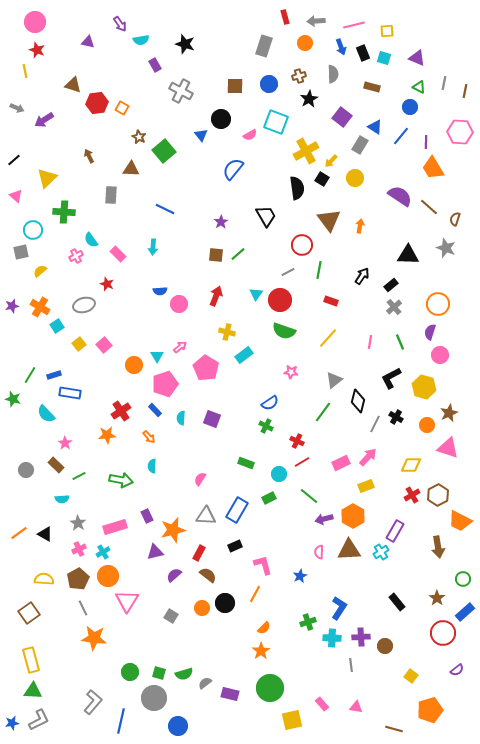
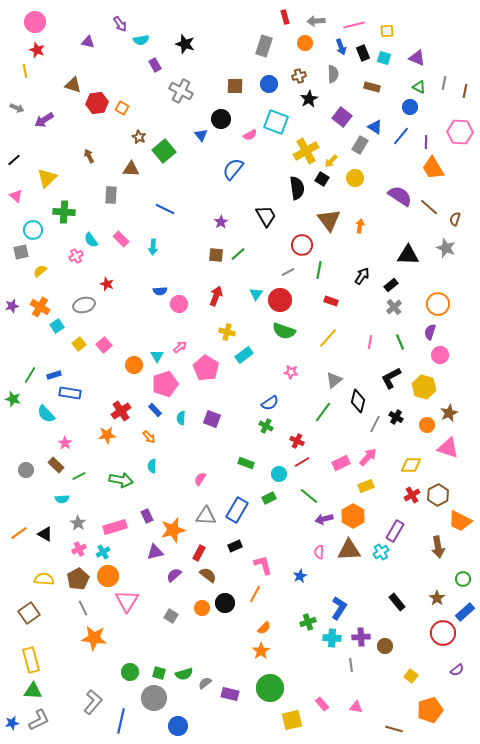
pink rectangle at (118, 254): moved 3 px right, 15 px up
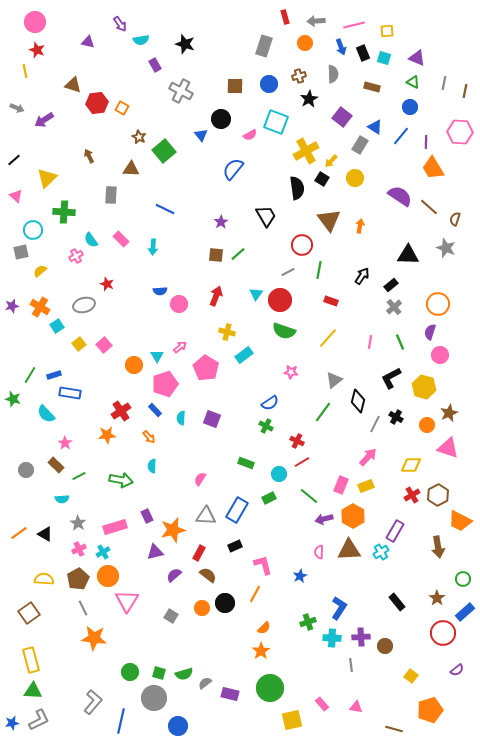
green triangle at (419, 87): moved 6 px left, 5 px up
pink rectangle at (341, 463): moved 22 px down; rotated 42 degrees counterclockwise
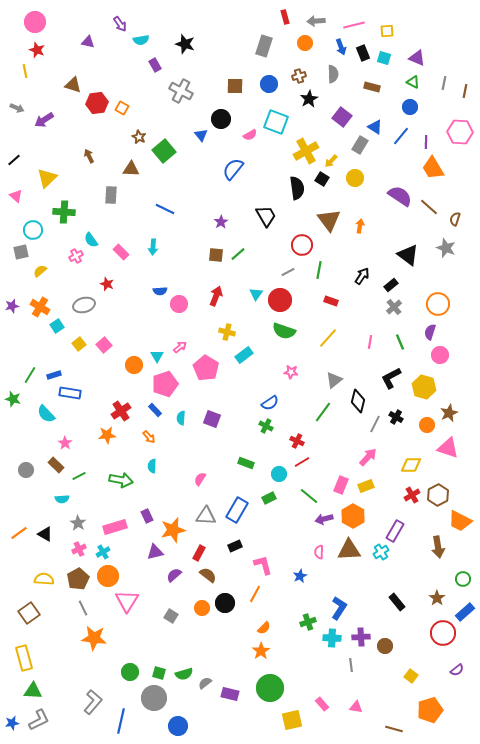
pink rectangle at (121, 239): moved 13 px down
black triangle at (408, 255): rotated 35 degrees clockwise
yellow rectangle at (31, 660): moved 7 px left, 2 px up
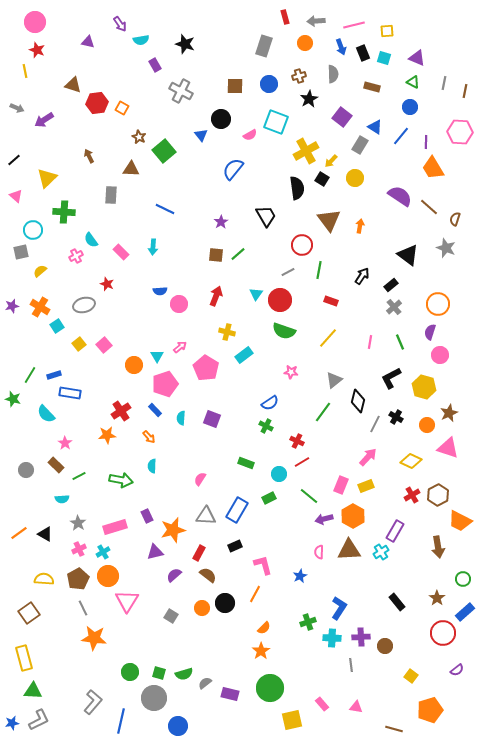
yellow diamond at (411, 465): moved 4 px up; rotated 25 degrees clockwise
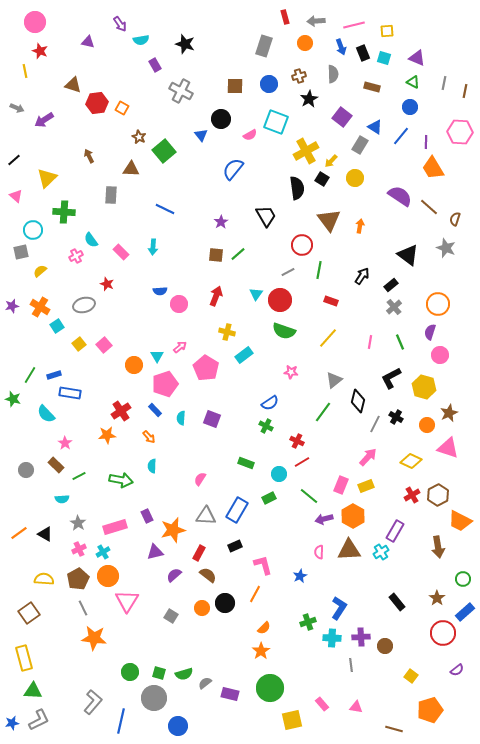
red star at (37, 50): moved 3 px right, 1 px down
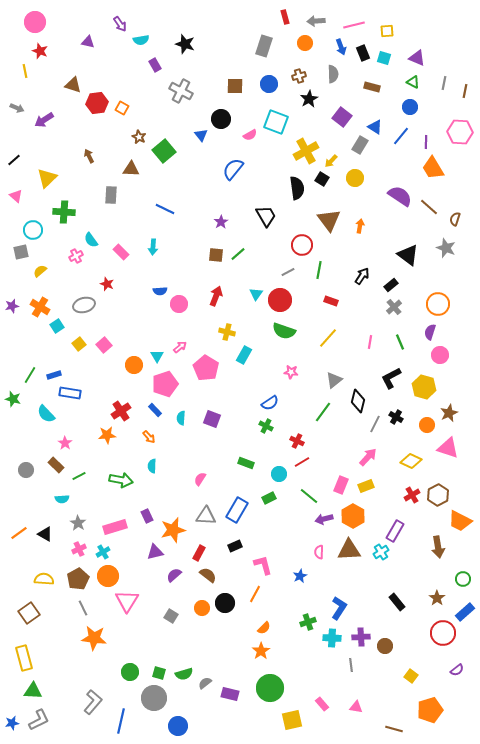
cyan rectangle at (244, 355): rotated 24 degrees counterclockwise
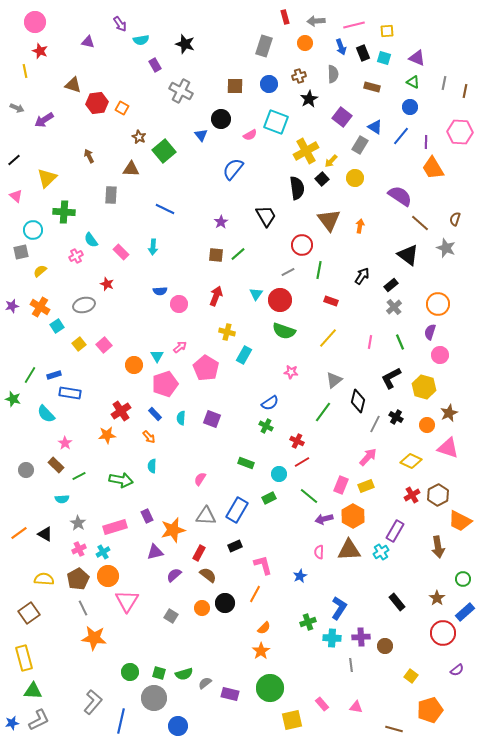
black square at (322, 179): rotated 16 degrees clockwise
brown line at (429, 207): moved 9 px left, 16 px down
blue rectangle at (155, 410): moved 4 px down
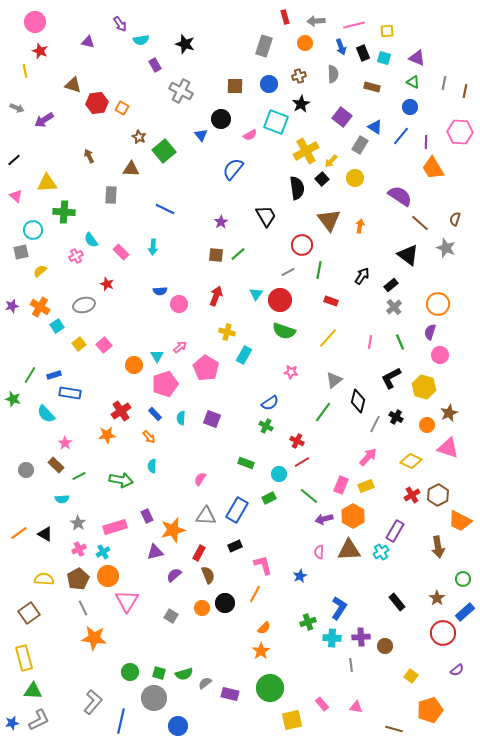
black star at (309, 99): moved 8 px left, 5 px down
yellow triangle at (47, 178): moved 5 px down; rotated 40 degrees clockwise
brown semicircle at (208, 575): rotated 30 degrees clockwise
